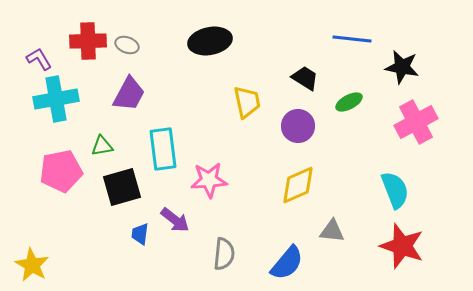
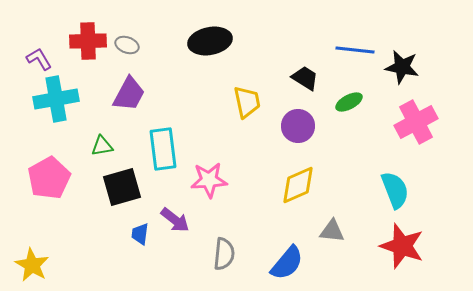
blue line: moved 3 px right, 11 px down
pink pentagon: moved 12 px left, 7 px down; rotated 18 degrees counterclockwise
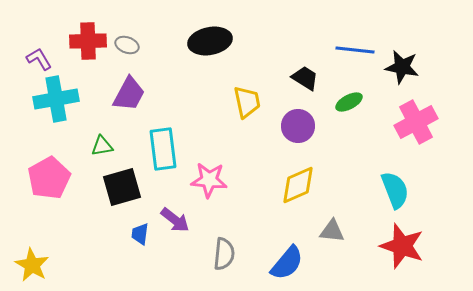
pink star: rotated 9 degrees clockwise
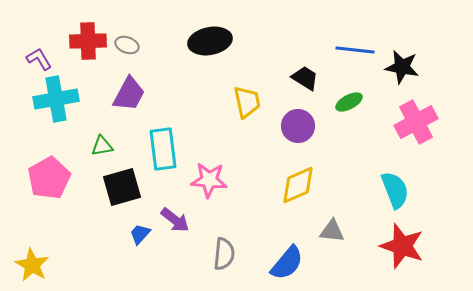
blue trapezoid: rotated 35 degrees clockwise
